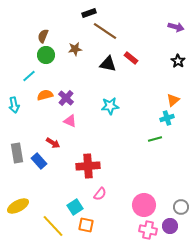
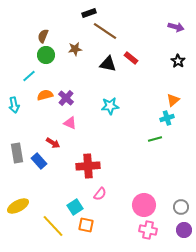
pink triangle: moved 2 px down
purple circle: moved 14 px right, 4 px down
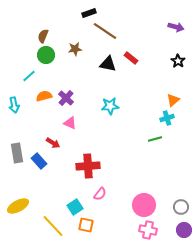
orange semicircle: moved 1 px left, 1 px down
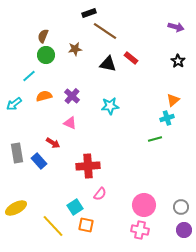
purple cross: moved 6 px right, 2 px up
cyan arrow: moved 1 px up; rotated 63 degrees clockwise
yellow ellipse: moved 2 px left, 2 px down
pink cross: moved 8 px left
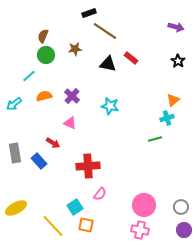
cyan star: rotated 18 degrees clockwise
gray rectangle: moved 2 px left
